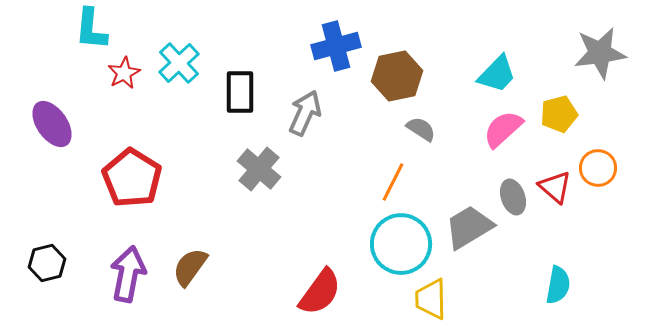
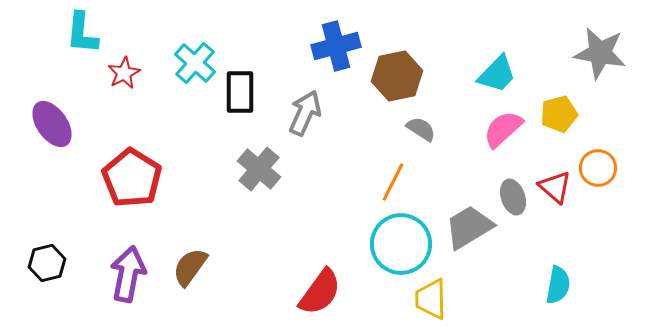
cyan L-shape: moved 9 px left, 4 px down
gray star: rotated 18 degrees clockwise
cyan cross: moved 16 px right; rotated 6 degrees counterclockwise
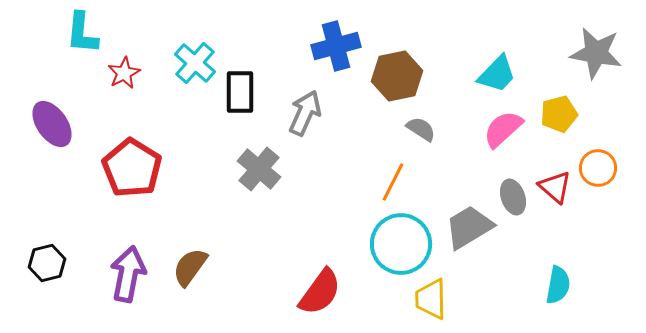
gray star: moved 4 px left
red pentagon: moved 10 px up
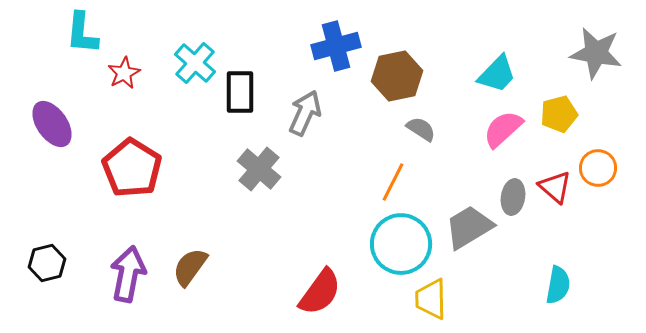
gray ellipse: rotated 28 degrees clockwise
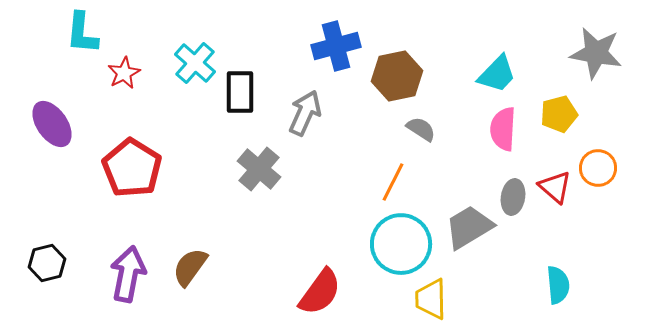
pink semicircle: rotated 45 degrees counterclockwise
cyan semicircle: rotated 15 degrees counterclockwise
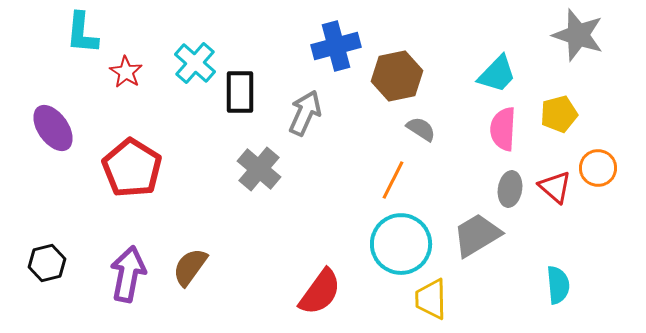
gray star: moved 18 px left, 18 px up; rotated 8 degrees clockwise
red star: moved 2 px right, 1 px up; rotated 12 degrees counterclockwise
purple ellipse: moved 1 px right, 4 px down
orange line: moved 2 px up
gray ellipse: moved 3 px left, 8 px up
gray trapezoid: moved 8 px right, 8 px down
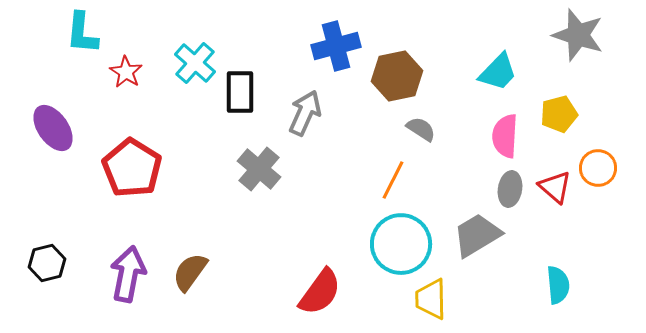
cyan trapezoid: moved 1 px right, 2 px up
pink semicircle: moved 2 px right, 7 px down
brown semicircle: moved 5 px down
